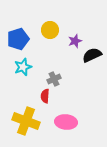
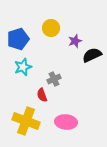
yellow circle: moved 1 px right, 2 px up
red semicircle: moved 3 px left, 1 px up; rotated 24 degrees counterclockwise
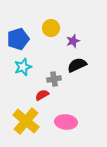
purple star: moved 2 px left
black semicircle: moved 15 px left, 10 px down
gray cross: rotated 16 degrees clockwise
red semicircle: rotated 80 degrees clockwise
yellow cross: rotated 20 degrees clockwise
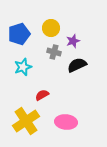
blue pentagon: moved 1 px right, 5 px up
gray cross: moved 27 px up; rotated 24 degrees clockwise
yellow cross: rotated 16 degrees clockwise
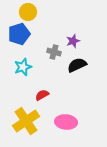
yellow circle: moved 23 px left, 16 px up
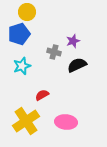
yellow circle: moved 1 px left
cyan star: moved 1 px left, 1 px up
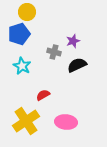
cyan star: rotated 24 degrees counterclockwise
red semicircle: moved 1 px right
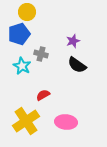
gray cross: moved 13 px left, 2 px down
black semicircle: rotated 120 degrees counterclockwise
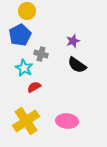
yellow circle: moved 1 px up
blue pentagon: moved 1 px right, 1 px down; rotated 10 degrees counterclockwise
cyan star: moved 2 px right, 2 px down
red semicircle: moved 9 px left, 8 px up
pink ellipse: moved 1 px right, 1 px up
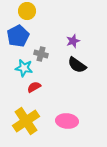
blue pentagon: moved 2 px left, 1 px down
cyan star: rotated 18 degrees counterclockwise
